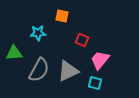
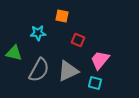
red square: moved 4 px left
green triangle: rotated 18 degrees clockwise
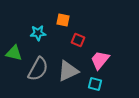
orange square: moved 1 px right, 4 px down
gray semicircle: moved 1 px left, 1 px up
cyan square: moved 1 px down
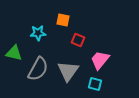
gray triangle: rotated 30 degrees counterclockwise
